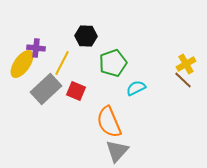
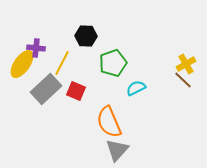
gray triangle: moved 1 px up
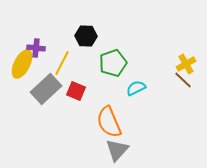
yellow ellipse: rotated 8 degrees counterclockwise
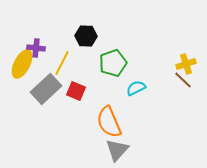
yellow cross: rotated 12 degrees clockwise
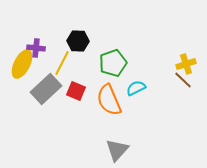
black hexagon: moved 8 px left, 5 px down
orange semicircle: moved 22 px up
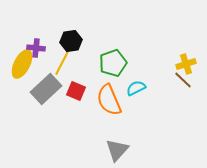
black hexagon: moved 7 px left; rotated 10 degrees counterclockwise
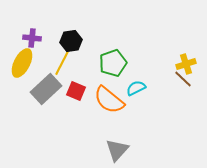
purple cross: moved 4 px left, 10 px up
yellow ellipse: moved 1 px up
brown line: moved 1 px up
orange semicircle: rotated 28 degrees counterclockwise
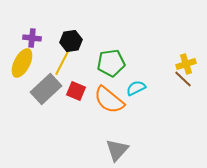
green pentagon: moved 2 px left; rotated 12 degrees clockwise
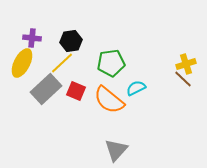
yellow line: rotated 20 degrees clockwise
gray triangle: moved 1 px left
